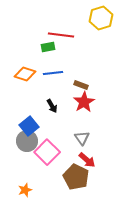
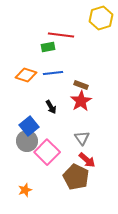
orange diamond: moved 1 px right, 1 px down
red star: moved 3 px left, 1 px up
black arrow: moved 1 px left, 1 px down
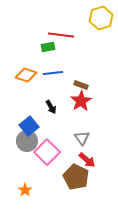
orange star: rotated 16 degrees counterclockwise
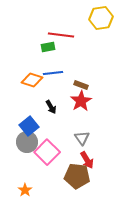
yellow hexagon: rotated 10 degrees clockwise
orange diamond: moved 6 px right, 5 px down
gray circle: moved 1 px down
red arrow: rotated 18 degrees clockwise
brown pentagon: moved 1 px right, 1 px up; rotated 20 degrees counterclockwise
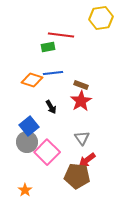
red arrow: rotated 84 degrees clockwise
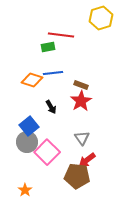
yellow hexagon: rotated 10 degrees counterclockwise
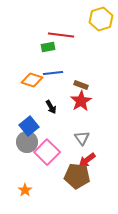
yellow hexagon: moved 1 px down
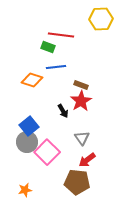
yellow hexagon: rotated 15 degrees clockwise
green rectangle: rotated 32 degrees clockwise
blue line: moved 3 px right, 6 px up
black arrow: moved 12 px right, 4 px down
brown pentagon: moved 6 px down
orange star: rotated 24 degrees clockwise
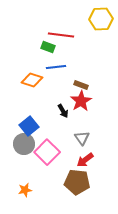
gray circle: moved 3 px left, 2 px down
red arrow: moved 2 px left
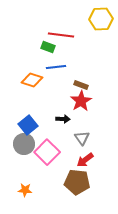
black arrow: moved 8 px down; rotated 56 degrees counterclockwise
blue square: moved 1 px left, 1 px up
orange star: rotated 16 degrees clockwise
